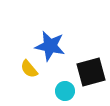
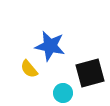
black square: moved 1 px left, 1 px down
cyan circle: moved 2 px left, 2 px down
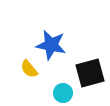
blue star: moved 1 px right, 1 px up
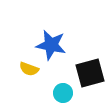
yellow semicircle: rotated 30 degrees counterclockwise
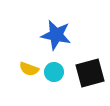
blue star: moved 5 px right, 10 px up
cyan circle: moved 9 px left, 21 px up
